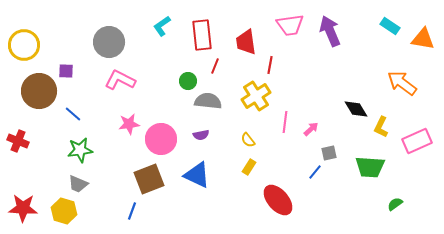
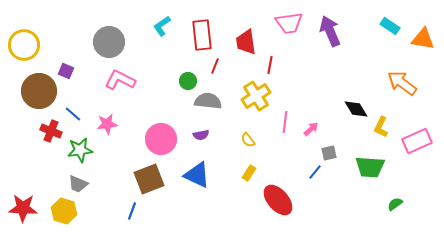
pink trapezoid at (290, 25): moved 1 px left, 2 px up
purple square at (66, 71): rotated 21 degrees clockwise
pink star at (129, 124): moved 22 px left
red cross at (18, 141): moved 33 px right, 10 px up
yellow rectangle at (249, 167): moved 6 px down
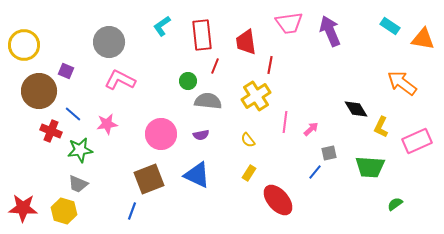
pink circle at (161, 139): moved 5 px up
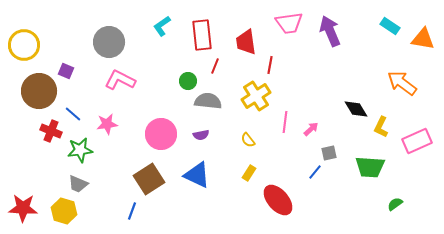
brown square at (149, 179): rotated 12 degrees counterclockwise
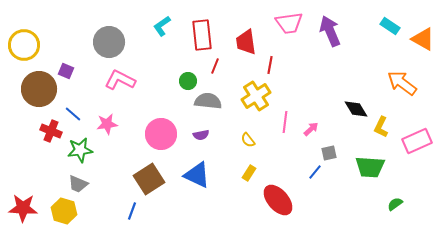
orange triangle at (423, 39): rotated 20 degrees clockwise
brown circle at (39, 91): moved 2 px up
